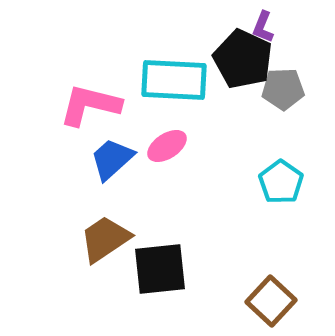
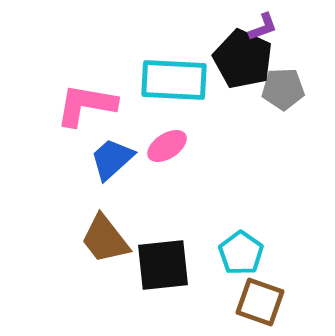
purple L-shape: rotated 132 degrees counterclockwise
pink L-shape: moved 4 px left; rotated 4 degrees counterclockwise
cyan pentagon: moved 40 px left, 71 px down
brown trapezoid: rotated 94 degrees counterclockwise
black square: moved 3 px right, 4 px up
brown square: moved 11 px left, 1 px down; rotated 24 degrees counterclockwise
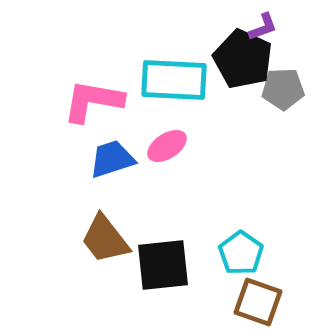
pink L-shape: moved 7 px right, 4 px up
blue trapezoid: rotated 24 degrees clockwise
brown square: moved 2 px left
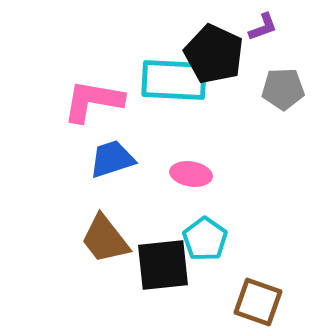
black pentagon: moved 29 px left, 5 px up
pink ellipse: moved 24 px right, 28 px down; rotated 42 degrees clockwise
cyan pentagon: moved 36 px left, 14 px up
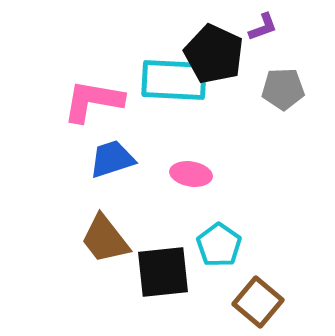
cyan pentagon: moved 14 px right, 6 px down
black square: moved 7 px down
brown square: rotated 21 degrees clockwise
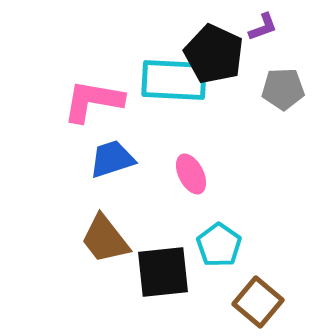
pink ellipse: rotated 54 degrees clockwise
